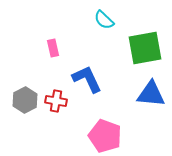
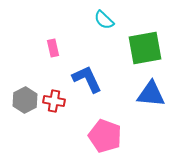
red cross: moved 2 px left
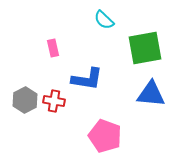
blue L-shape: rotated 124 degrees clockwise
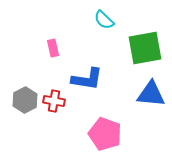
pink pentagon: moved 2 px up
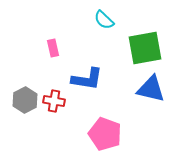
blue triangle: moved 5 px up; rotated 8 degrees clockwise
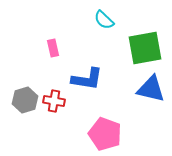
gray hexagon: rotated 10 degrees clockwise
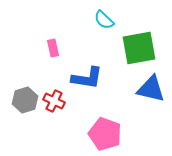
green square: moved 6 px left
blue L-shape: moved 1 px up
red cross: rotated 15 degrees clockwise
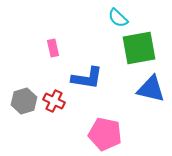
cyan semicircle: moved 14 px right, 2 px up
gray hexagon: moved 1 px left, 1 px down
pink pentagon: rotated 8 degrees counterclockwise
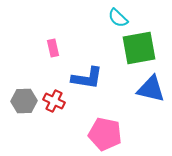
gray hexagon: rotated 15 degrees clockwise
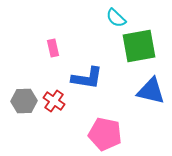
cyan semicircle: moved 2 px left
green square: moved 2 px up
blue triangle: moved 2 px down
red cross: rotated 10 degrees clockwise
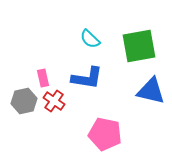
cyan semicircle: moved 26 px left, 21 px down
pink rectangle: moved 10 px left, 30 px down
gray hexagon: rotated 10 degrees counterclockwise
